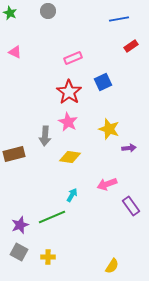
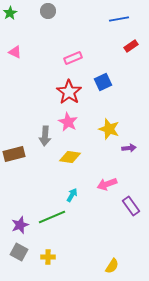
green star: rotated 16 degrees clockwise
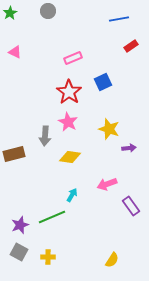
yellow semicircle: moved 6 px up
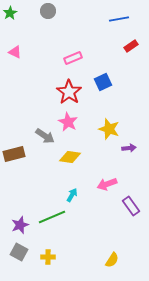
gray arrow: rotated 60 degrees counterclockwise
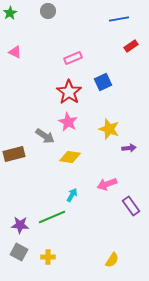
purple star: rotated 24 degrees clockwise
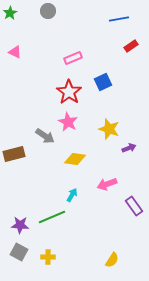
purple arrow: rotated 16 degrees counterclockwise
yellow diamond: moved 5 px right, 2 px down
purple rectangle: moved 3 px right
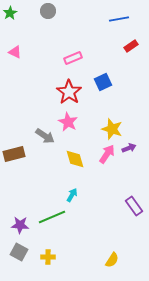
yellow star: moved 3 px right
yellow diamond: rotated 65 degrees clockwise
pink arrow: moved 30 px up; rotated 144 degrees clockwise
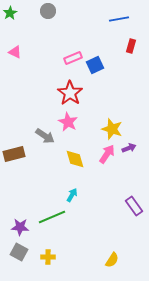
red rectangle: rotated 40 degrees counterclockwise
blue square: moved 8 px left, 17 px up
red star: moved 1 px right, 1 px down
purple star: moved 2 px down
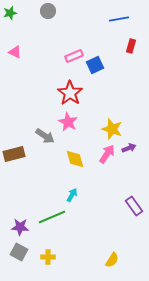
green star: rotated 16 degrees clockwise
pink rectangle: moved 1 px right, 2 px up
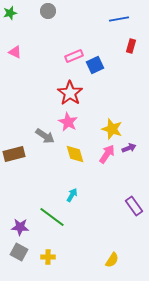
yellow diamond: moved 5 px up
green line: rotated 60 degrees clockwise
